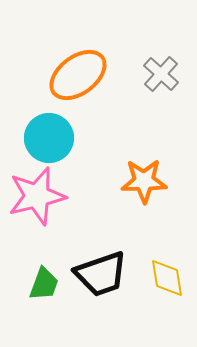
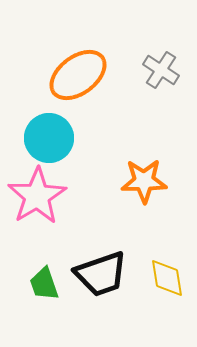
gray cross: moved 4 px up; rotated 9 degrees counterclockwise
pink star: rotated 18 degrees counterclockwise
green trapezoid: rotated 141 degrees clockwise
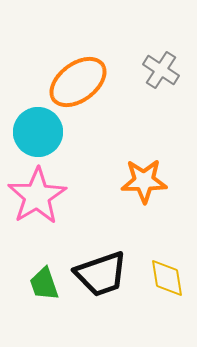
orange ellipse: moved 7 px down
cyan circle: moved 11 px left, 6 px up
